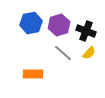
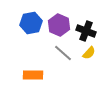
purple hexagon: rotated 20 degrees counterclockwise
orange rectangle: moved 1 px down
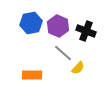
purple hexagon: moved 1 px left, 1 px down
yellow semicircle: moved 11 px left, 15 px down
orange rectangle: moved 1 px left
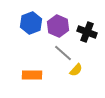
blue hexagon: rotated 10 degrees counterclockwise
black cross: moved 1 px right, 1 px down
yellow semicircle: moved 2 px left, 2 px down
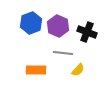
gray line: rotated 36 degrees counterclockwise
yellow semicircle: moved 2 px right
orange rectangle: moved 4 px right, 5 px up
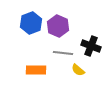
black cross: moved 4 px right, 14 px down
yellow semicircle: rotated 88 degrees clockwise
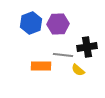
purple hexagon: moved 2 px up; rotated 25 degrees counterclockwise
black cross: moved 4 px left, 1 px down; rotated 30 degrees counterclockwise
gray line: moved 2 px down
orange rectangle: moved 5 px right, 4 px up
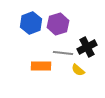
purple hexagon: rotated 15 degrees counterclockwise
black cross: rotated 18 degrees counterclockwise
gray line: moved 2 px up
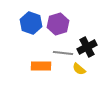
blue hexagon: rotated 20 degrees counterclockwise
yellow semicircle: moved 1 px right, 1 px up
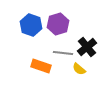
blue hexagon: moved 2 px down
black cross: rotated 12 degrees counterclockwise
orange rectangle: rotated 18 degrees clockwise
